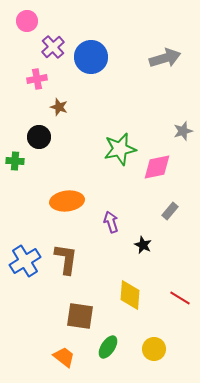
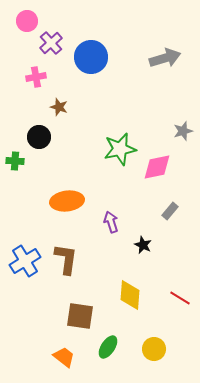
purple cross: moved 2 px left, 4 px up
pink cross: moved 1 px left, 2 px up
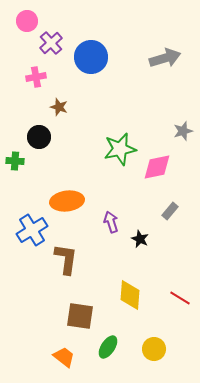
black star: moved 3 px left, 6 px up
blue cross: moved 7 px right, 31 px up
